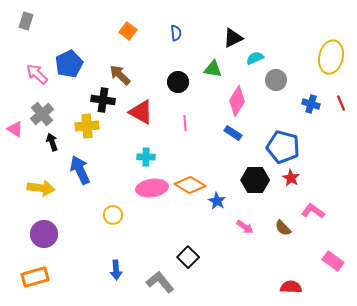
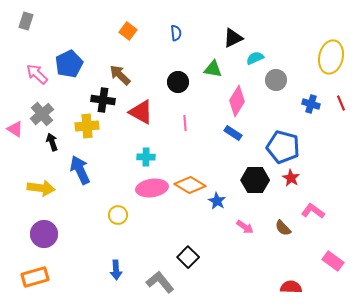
yellow circle at (113, 215): moved 5 px right
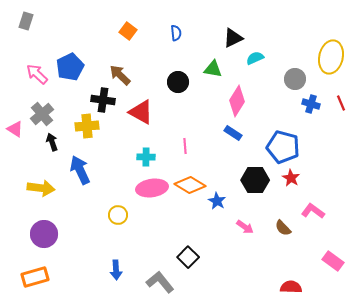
blue pentagon at (69, 64): moved 1 px right, 3 px down
gray circle at (276, 80): moved 19 px right, 1 px up
pink line at (185, 123): moved 23 px down
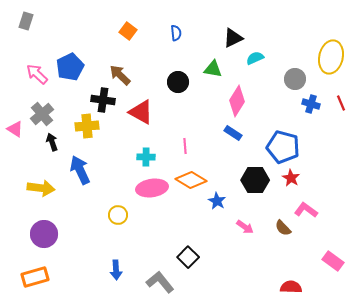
orange diamond at (190, 185): moved 1 px right, 5 px up
pink L-shape at (313, 211): moved 7 px left, 1 px up
